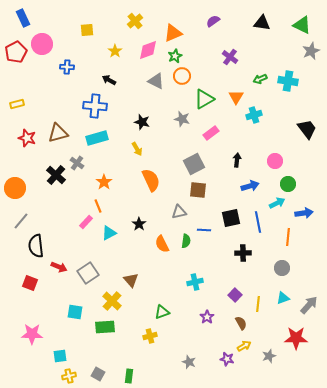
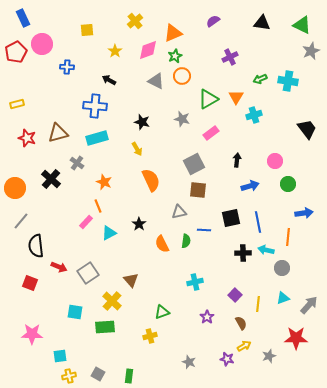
purple cross at (230, 57): rotated 28 degrees clockwise
green triangle at (204, 99): moved 4 px right
black cross at (56, 175): moved 5 px left, 4 px down
orange star at (104, 182): rotated 14 degrees counterclockwise
cyan arrow at (277, 203): moved 11 px left, 47 px down; rotated 140 degrees counterclockwise
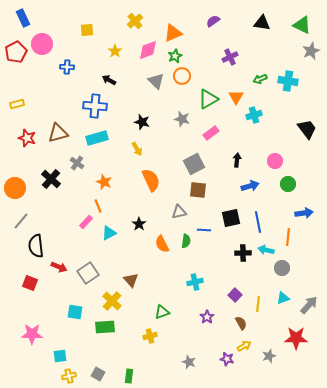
gray triangle at (156, 81): rotated 18 degrees clockwise
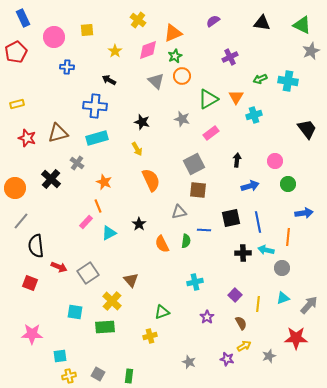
yellow cross at (135, 21): moved 3 px right, 1 px up; rotated 14 degrees counterclockwise
pink circle at (42, 44): moved 12 px right, 7 px up
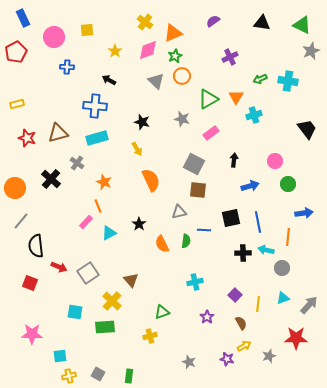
yellow cross at (138, 20): moved 7 px right, 2 px down
black arrow at (237, 160): moved 3 px left
gray square at (194, 164): rotated 35 degrees counterclockwise
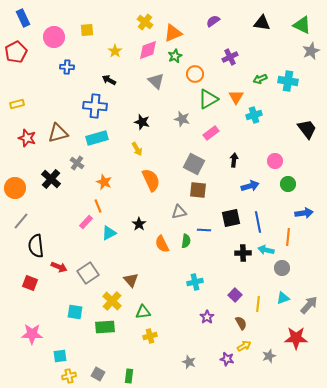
orange circle at (182, 76): moved 13 px right, 2 px up
green triangle at (162, 312): moved 19 px left; rotated 14 degrees clockwise
